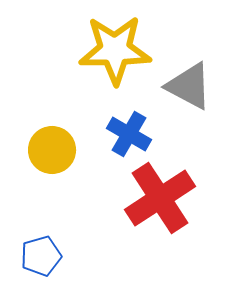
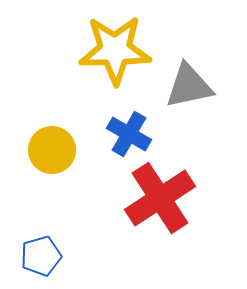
gray triangle: rotated 40 degrees counterclockwise
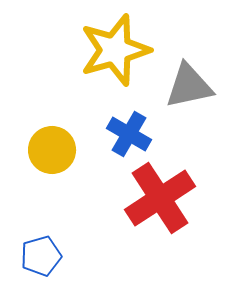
yellow star: rotated 16 degrees counterclockwise
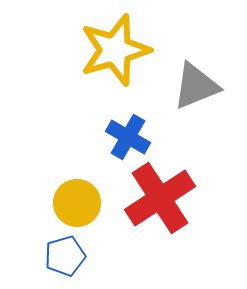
gray triangle: moved 7 px right; rotated 10 degrees counterclockwise
blue cross: moved 1 px left, 3 px down
yellow circle: moved 25 px right, 53 px down
blue pentagon: moved 24 px right
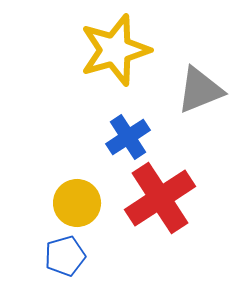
gray triangle: moved 4 px right, 4 px down
blue cross: rotated 27 degrees clockwise
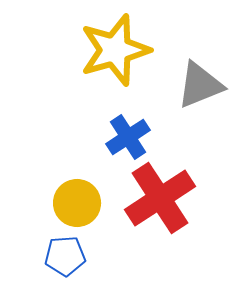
gray triangle: moved 5 px up
blue pentagon: rotated 12 degrees clockwise
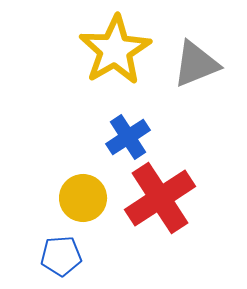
yellow star: rotated 14 degrees counterclockwise
gray triangle: moved 4 px left, 21 px up
yellow circle: moved 6 px right, 5 px up
blue pentagon: moved 4 px left
